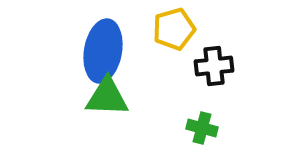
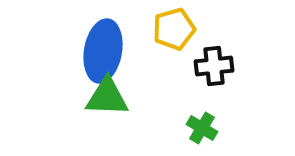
green cross: rotated 16 degrees clockwise
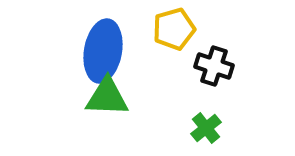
black cross: rotated 24 degrees clockwise
green cross: moved 4 px right; rotated 20 degrees clockwise
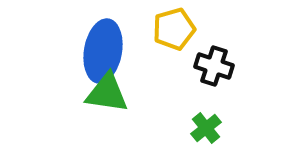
green triangle: moved 4 px up; rotated 6 degrees clockwise
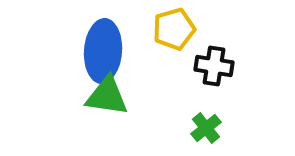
blue ellipse: rotated 6 degrees counterclockwise
black cross: rotated 9 degrees counterclockwise
green triangle: moved 3 px down
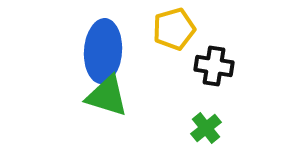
green triangle: rotated 9 degrees clockwise
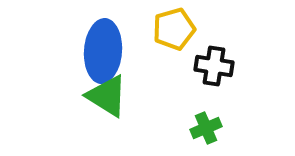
green triangle: rotated 15 degrees clockwise
green cross: rotated 16 degrees clockwise
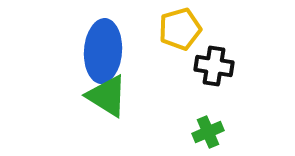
yellow pentagon: moved 6 px right
green cross: moved 2 px right, 4 px down
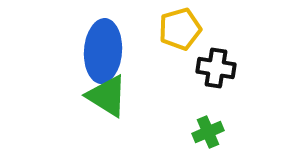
black cross: moved 2 px right, 2 px down
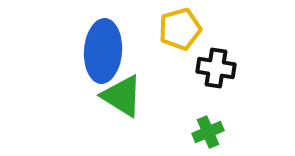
green triangle: moved 15 px right
